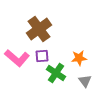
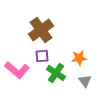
brown cross: moved 2 px right, 1 px down
pink L-shape: moved 12 px down
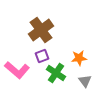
purple square: rotated 16 degrees counterclockwise
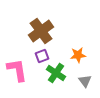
brown cross: moved 1 px down
orange star: moved 1 px left, 3 px up
pink L-shape: rotated 140 degrees counterclockwise
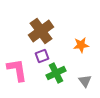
orange star: moved 3 px right, 10 px up
green cross: rotated 30 degrees clockwise
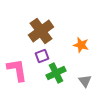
orange star: rotated 21 degrees clockwise
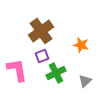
gray triangle: rotated 24 degrees clockwise
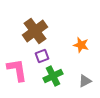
brown cross: moved 6 px left
green cross: moved 3 px left, 3 px down
gray triangle: rotated 16 degrees clockwise
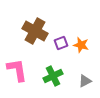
brown cross: rotated 25 degrees counterclockwise
purple square: moved 19 px right, 13 px up
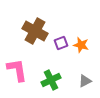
green cross: moved 2 px left, 4 px down
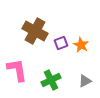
orange star: rotated 14 degrees clockwise
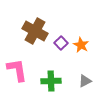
purple square: rotated 24 degrees counterclockwise
green cross: moved 1 px down; rotated 24 degrees clockwise
